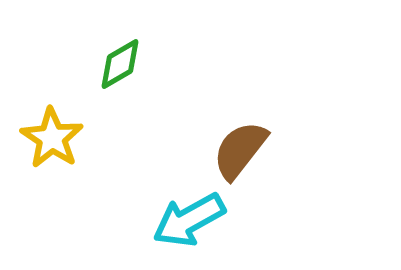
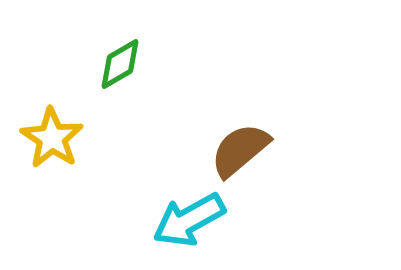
brown semicircle: rotated 12 degrees clockwise
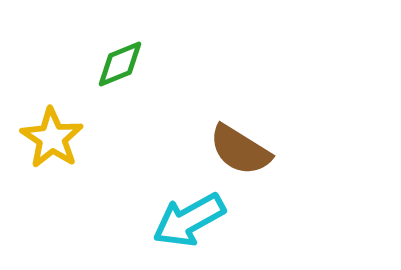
green diamond: rotated 8 degrees clockwise
brown semicircle: rotated 108 degrees counterclockwise
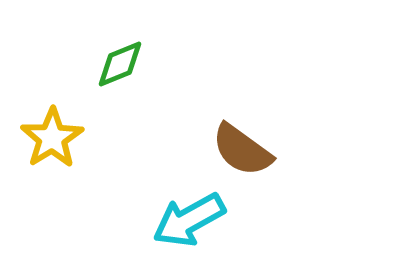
yellow star: rotated 6 degrees clockwise
brown semicircle: moved 2 px right; rotated 4 degrees clockwise
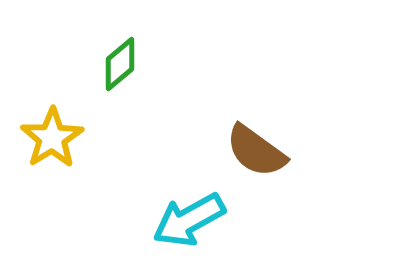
green diamond: rotated 18 degrees counterclockwise
brown semicircle: moved 14 px right, 1 px down
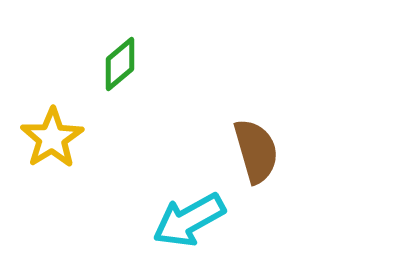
brown semicircle: rotated 142 degrees counterclockwise
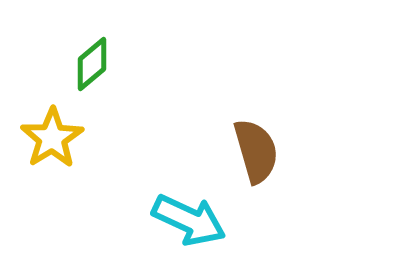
green diamond: moved 28 px left
cyan arrow: rotated 126 degrees counterclockwise
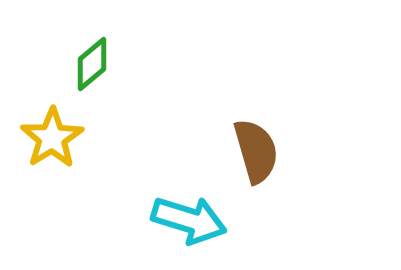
cyan arrow: rotated 8 degrees counterclockwise
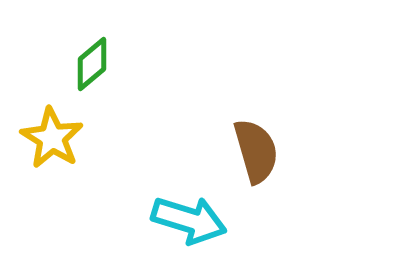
yellow star: rotated 8 degrees counterclockwise
